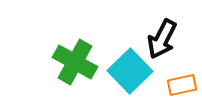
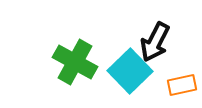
black arrow: moved 7 px left, 3 px down
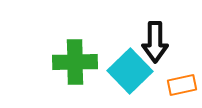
black arrow: rotated 27 degrees counterclockwise
green cross: rotated 30 degrees counterclockwise
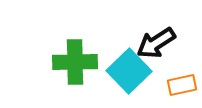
black arrow: moved 1 px right, 1 px down; rotated 57 degrees clockwise
cyan square: moved 1 px left
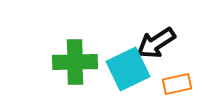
cyan square: moved 1 px left, 2 px up; rotated 18 degrees clockwise
orange rectangle: moved 5 px left, 1 px up
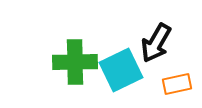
black arrow: rotated 27 degrees counterclockwise
cyan square: moved 7 px left, 1 px down
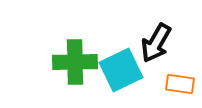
orange rectangle: moved 3 px right; rotated 20 degrees clockwise
